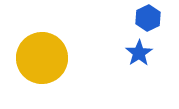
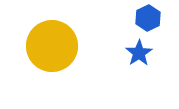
yellow circle: moved 10 px right, 12 px up
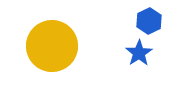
blue hexagon: moved 1 px right, 3 px down
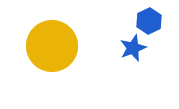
blue star: moved 6 px left, 5 px up; rotated 12 degrees clockwise
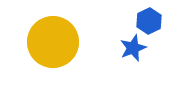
yellow circle: moved 1 px right, 4 px up
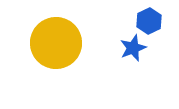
yellow circle: moved 3 px right, 1 px down
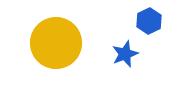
blue star: moved 8 px left, 6 px down
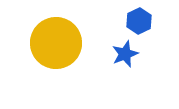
blue hexagon: moved 10 px left
